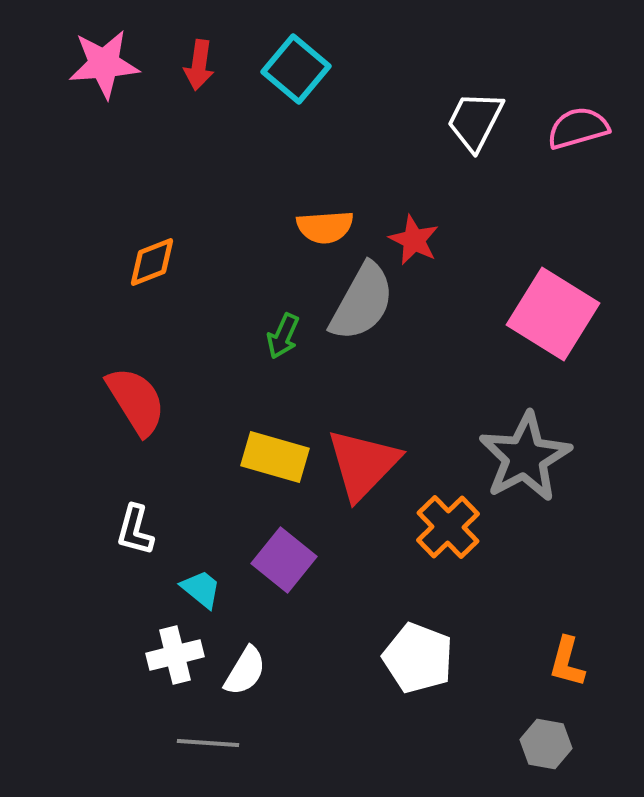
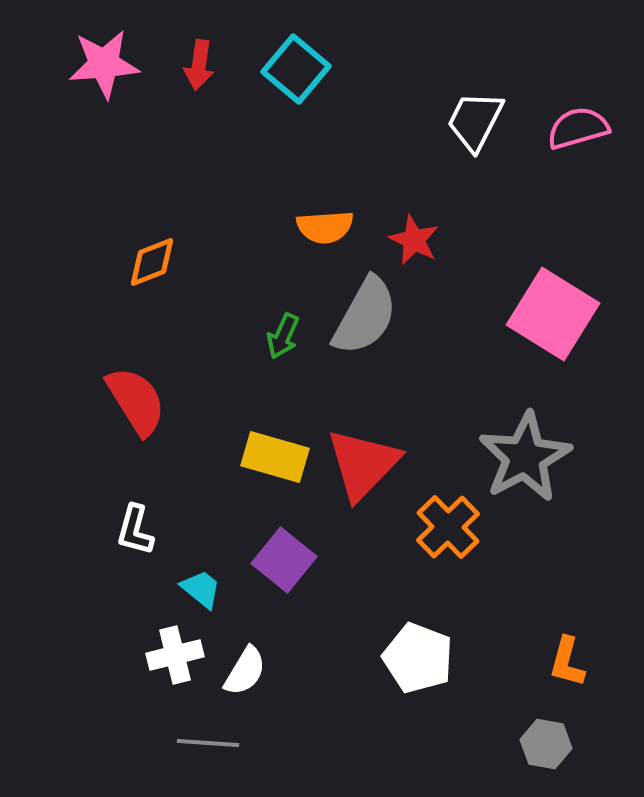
gray semicircle: moved 3 px right, 14 px down
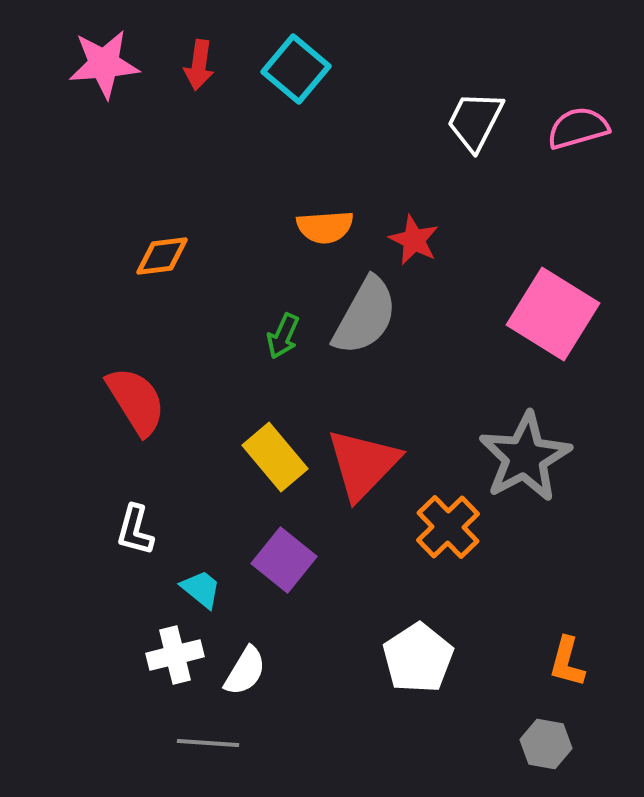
orange diamond: moved 10 px right, 6 px up; rotated 14 degrees clockwise
yellow rectangle: rotated 34 degrees clockwise
white pentagon: rotated 18 degrees clockwise
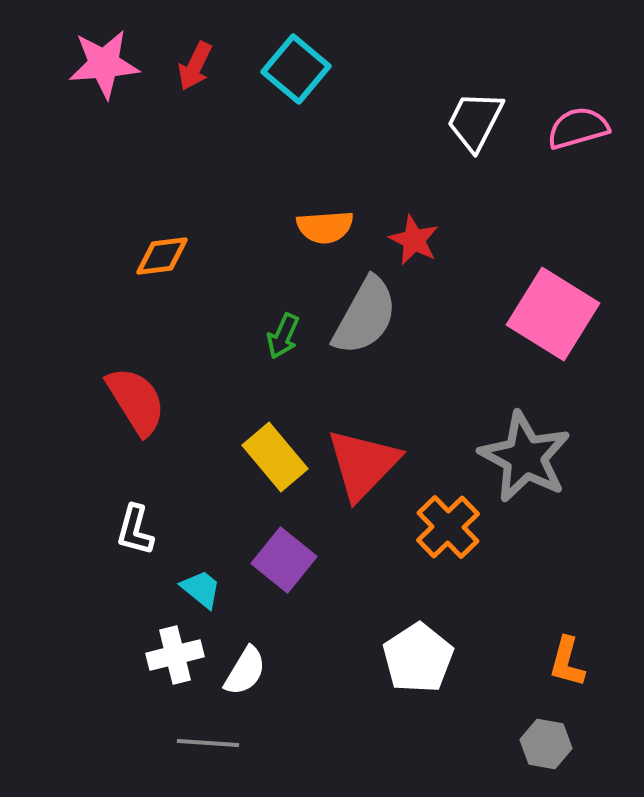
red arrow: moved 4 px left, 1 px down; rotated 18 degrees clockwise
gray star: rotated 16 degrees counterclockwise
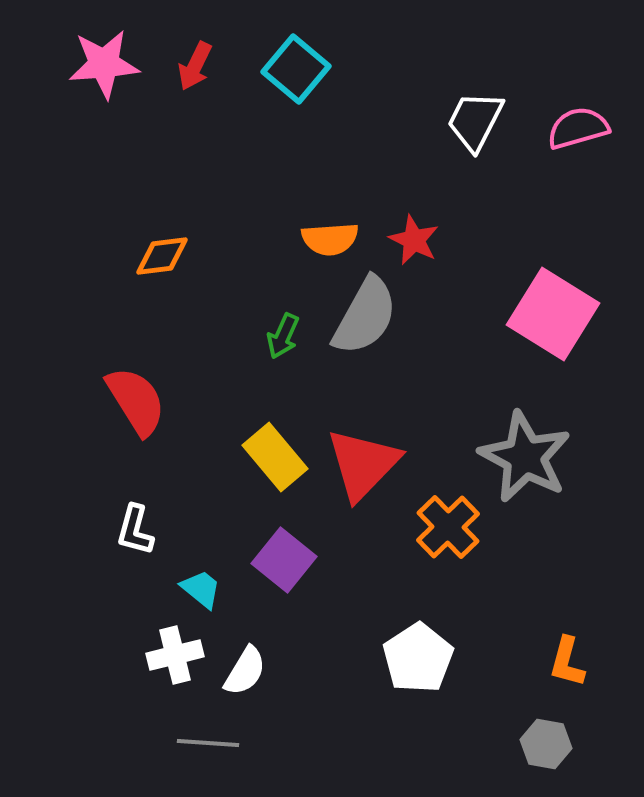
orange semicircle: moved 5 px right, 12 px down
